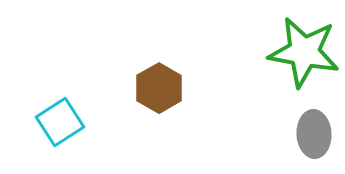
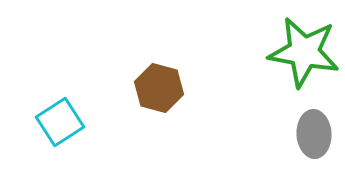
brown hexagon: rotated 15 degrees counterclockwise
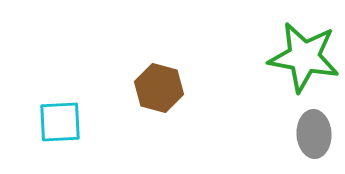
green star: moved 5 px down
cyan square: rotated 30 degrees clockwise
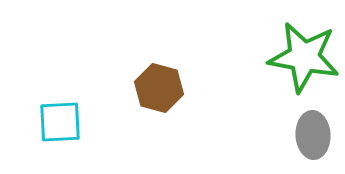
gray ellipse: moved 1 px left, 1 px down
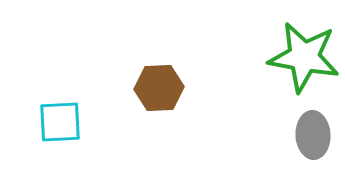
brown hexagon: rotated 18 degrees counterclockwise
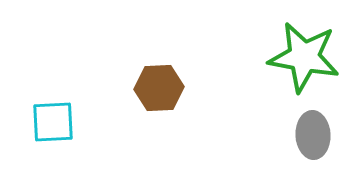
cyan square: moved 7 px left
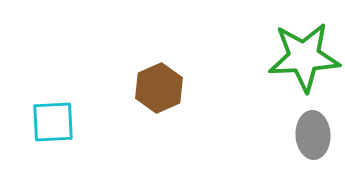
green star: rotated 14 degrees counterclockwise
brown hexagon: rotated 21 degrees counterclockwise
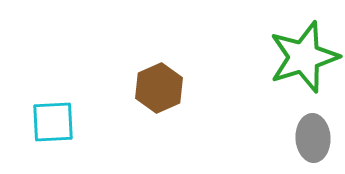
green star: rotated 14 degrees counterclockwise
gray ellipse: moved 3 px down
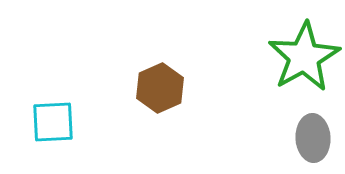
green star: rotated 12 degrees counterclockwise
brown hexagon: moved 1 px right
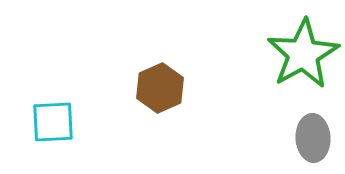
green star: moved 1 px left, 3 px up
